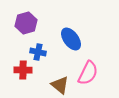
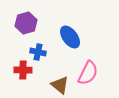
blue ellipse: moved 1 px left, 2 px up
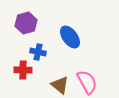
pink semicircle: moved 1 px left, 9 px down; rotated 55 degrees counterclockwise
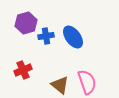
blue ellipse: moved 3 px right
blue cross: moved 8 px right, 16 px up; rotated 21 degrees counterclockwise
red cross: rotated 24 degrees counterclockwise
pink semicircle: rotated 10 degrees clockwise
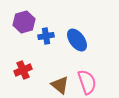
purple hexagon: moved 2 px left, 1 px up
blue ellipse: moved 4 px right, 3 px down
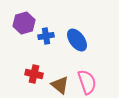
purple hexagon: moved 1 px down
red cross: moved 11 px right, 4 px down; rotated 36 degrees clockwise
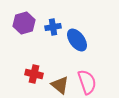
blue cross: moved 7 px right, 9 px up
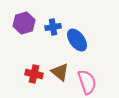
brown triangle: moved 13 px up
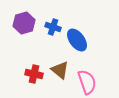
blue cross: rotated 28 degrees clockwise
brown triangle: moved 2 px up
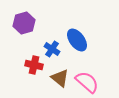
blue cross: moved 1 px left, 22 px down; rotated 14 degrees clockwise
brown triangle: moved 8 px down
red cross: moved 9 px up
pink semicircle: rotated 30 degrees counterclockwise
